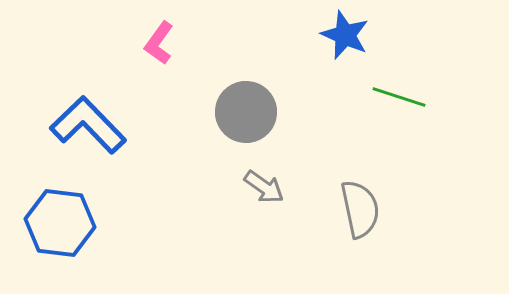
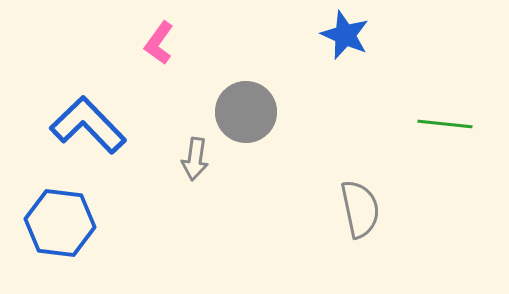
green line: moved 46 px right, 27 px down; rotated 12 degrees counterclockwise
gray arrow: moved 69 px left, 28 px up; rotated 63 degrees clockwise
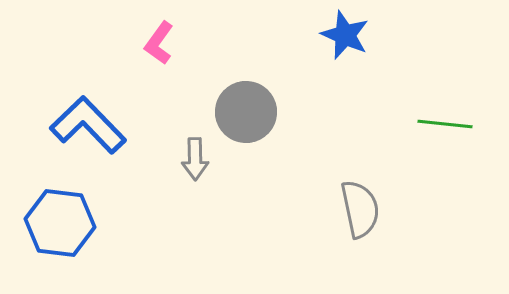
gray arrow: rotated 9 degrees counterclockwise
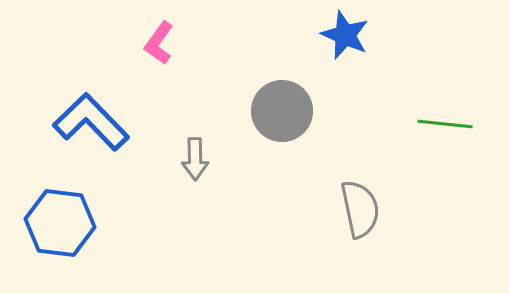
gray circle: moved 36 px right, 1 px up
blue L-shape: moved 3 px right, 3 px up
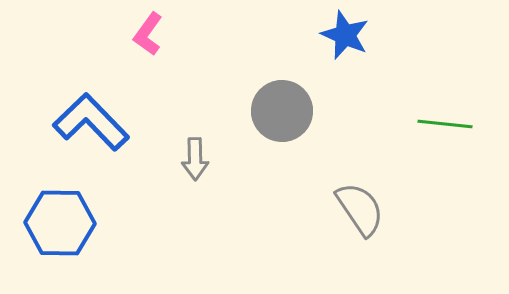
pink L-shape: moved 11 px left, 9 px up
gray semicircle: rotated 22 degrees counterclockwise
blue hexagon: rotated 6 degrees counterclockwise
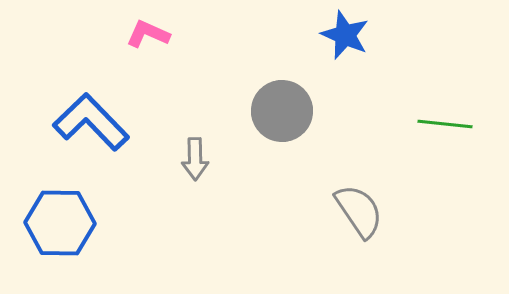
pink L-shape: rotated 78 degrees clockwise
gray semicircle: moved 1 px left, 2 px down
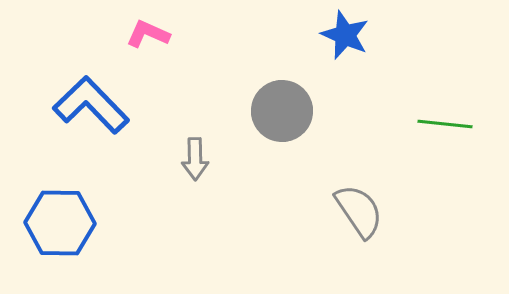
blue L-shape: moved 17 px up
